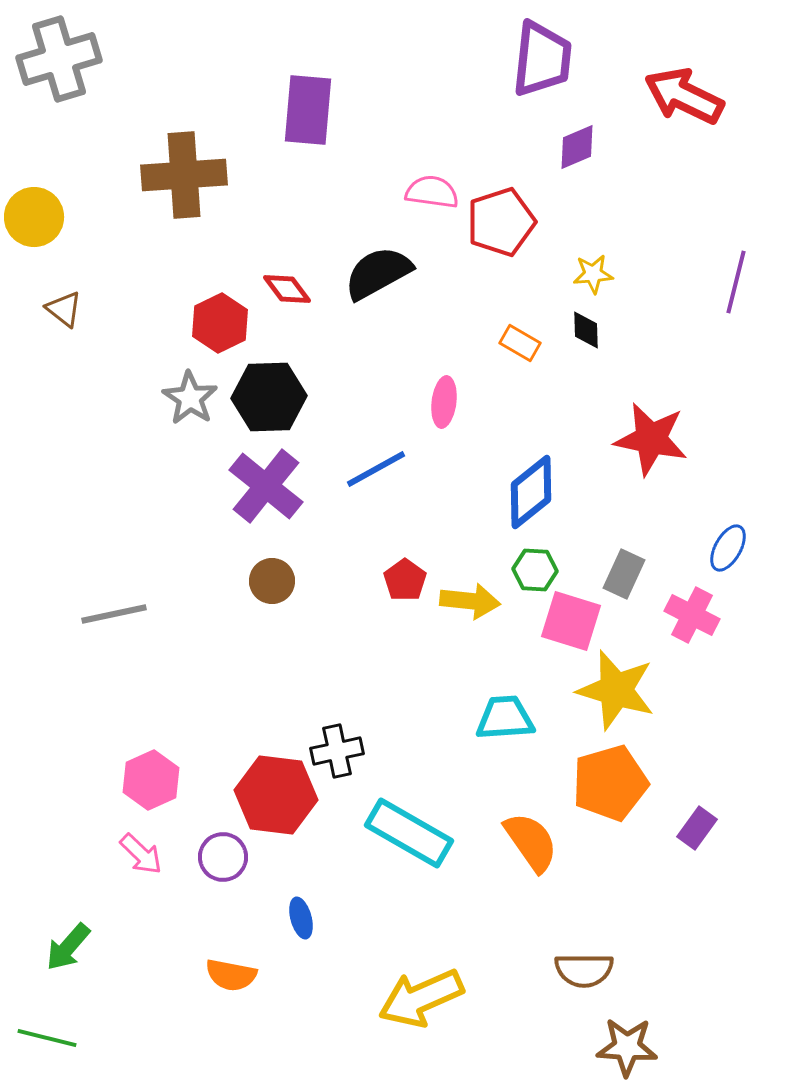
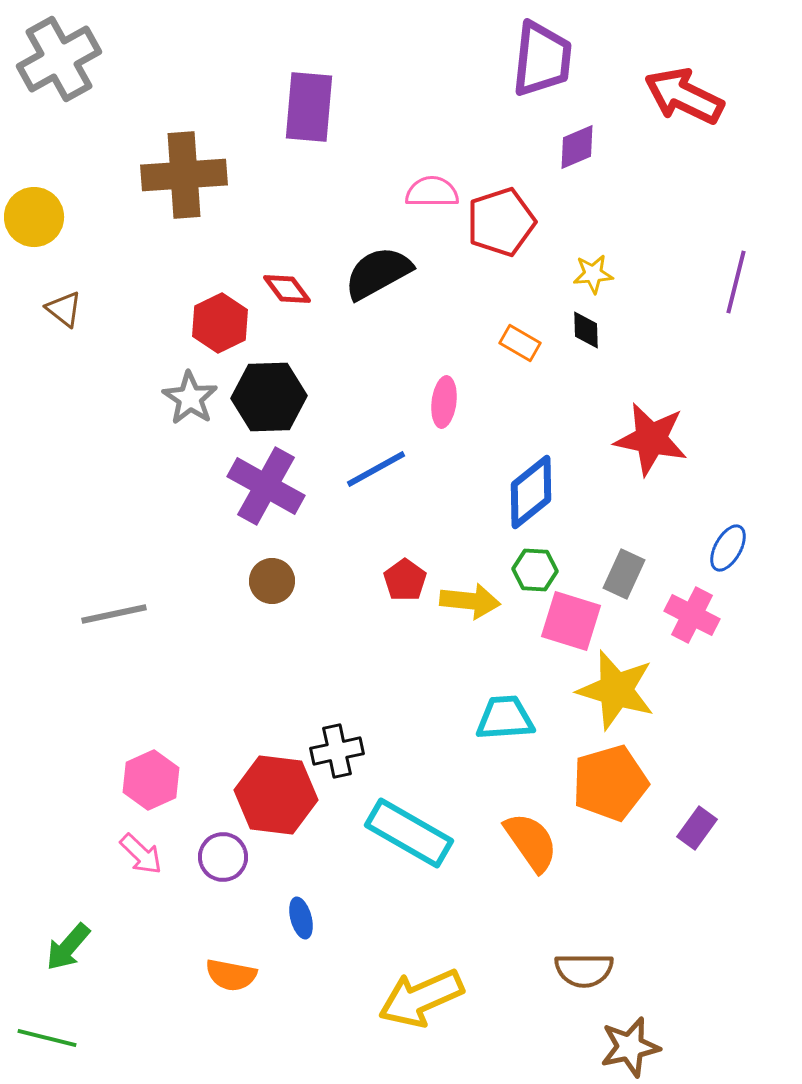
gray cross at (59, 59): rotated 12 degrees counterclockwise
purple rectangle at (308, 110): moved 1 px right, 3 px up
pink semicircle at (432, 192): rotated 8 degrees counterclockwise
purple cross at (266, 486): rotated 10 degrees counterclockwise
brown star at (627, 1047): moved 3 px right; rotated 16 degrees counterclockwise
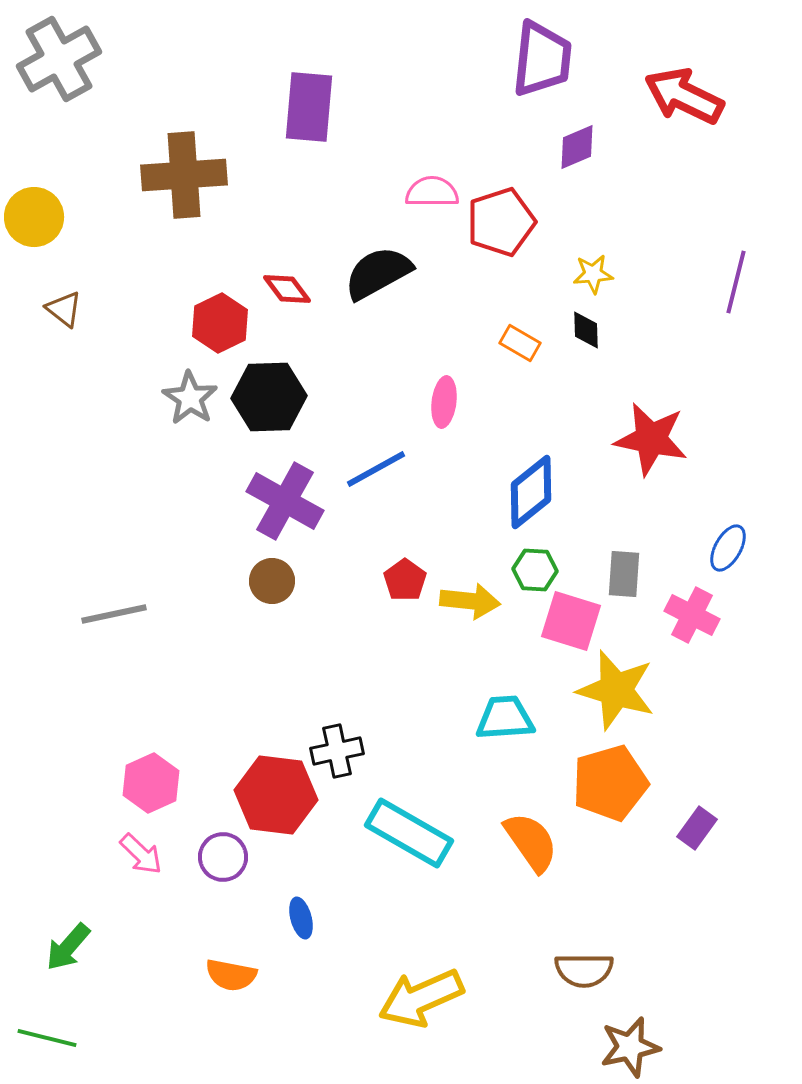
purple cross at (266, 486): moved 19 px right, 15 px down
gray rectangle at (624, 574): rotated 21 degrees counterclockwise
pink hexagon at (151, 780): moved 3 px down
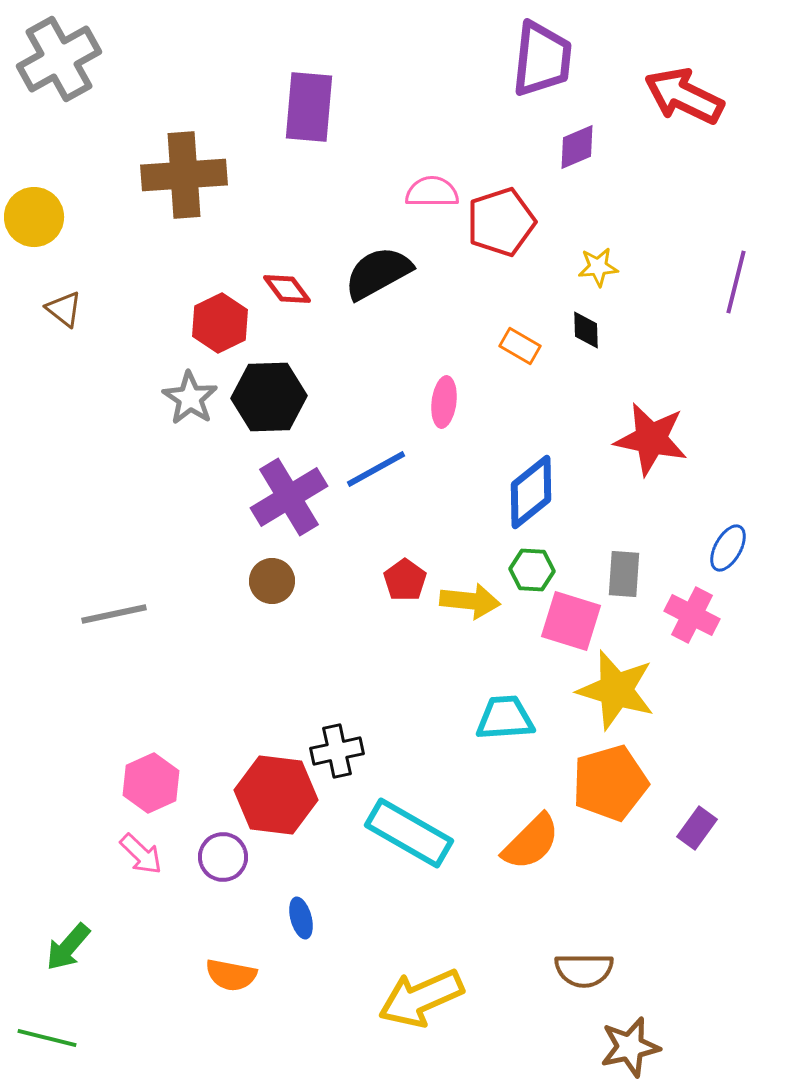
yellow star at (593, 274): moved 5 px right, 7 px up
orange rectangle at (520, 343): moved 3 px down
purple cross at (285, 501): moved 4 px right, 4 px up; rotated 30 degrees clockwise
green hexagon at (535, 570): moved 3 px left
orange semicircle at (531, 842): rotated 80 degrees clockwise
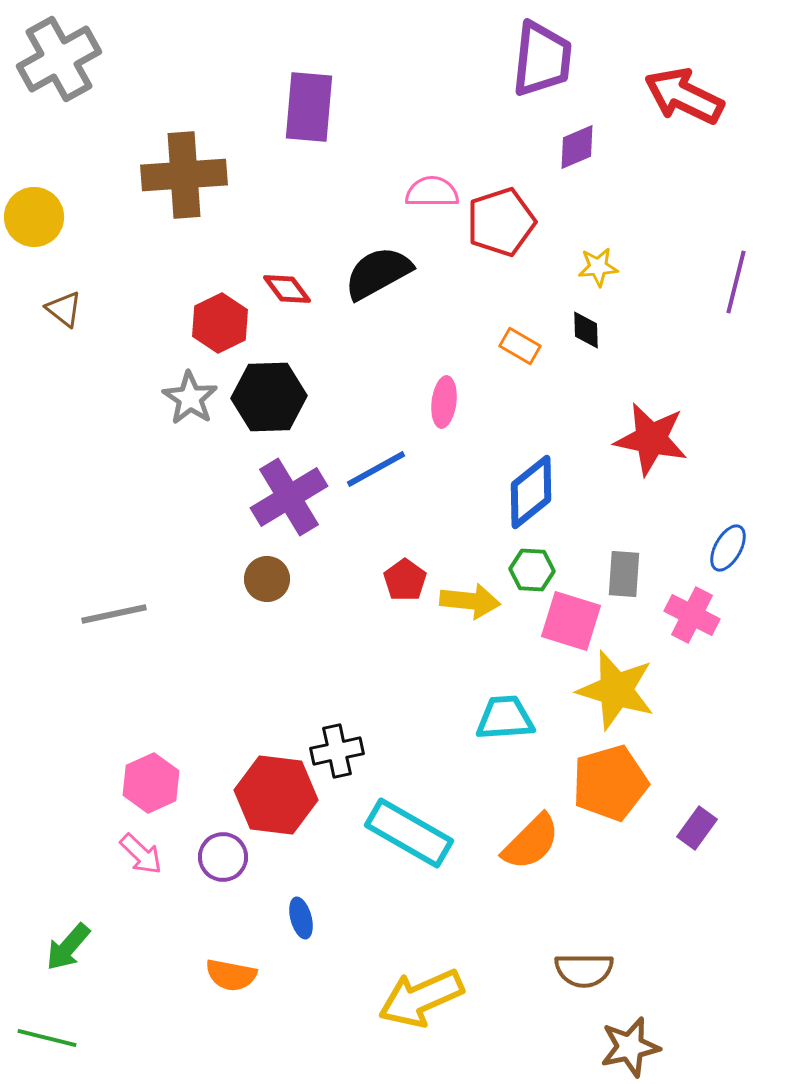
brown circle at (272, 581): moved 5 px left, 2 px up
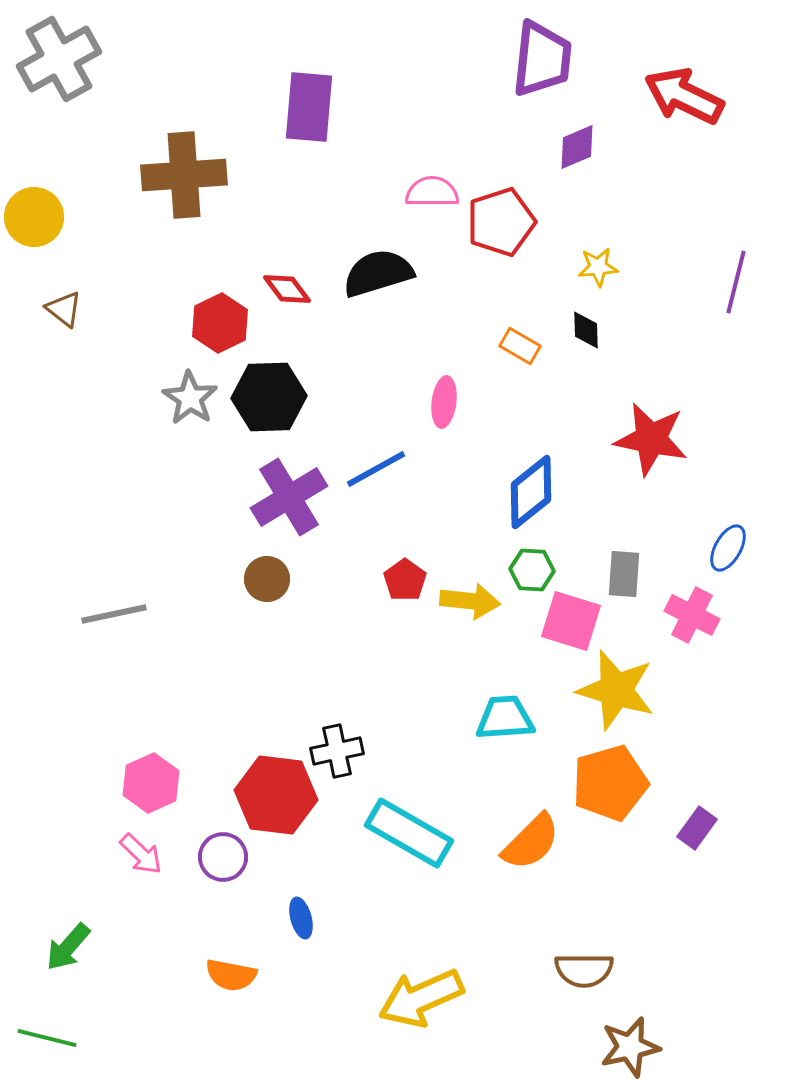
black semicircle at (378, 273): rotated 12 degrees clockwise
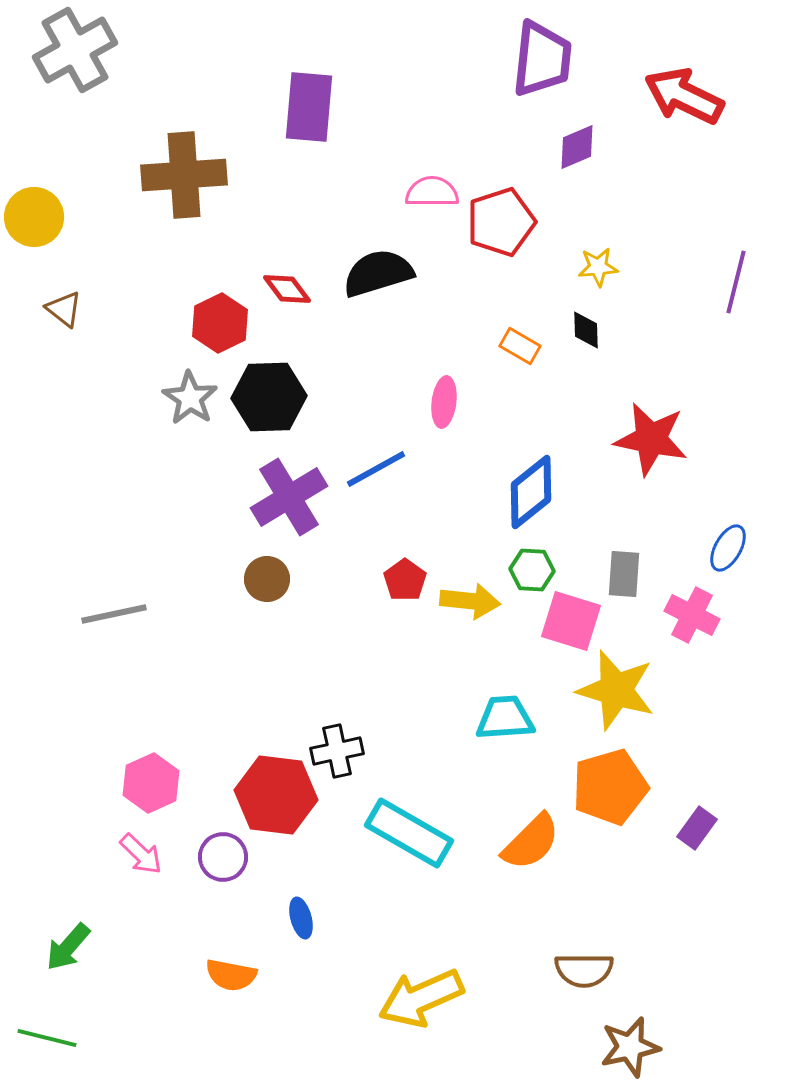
gray cross at (59, 59): moved 16 px right, 9 px up
orange pentagon at (610, 783): moved 4 px down
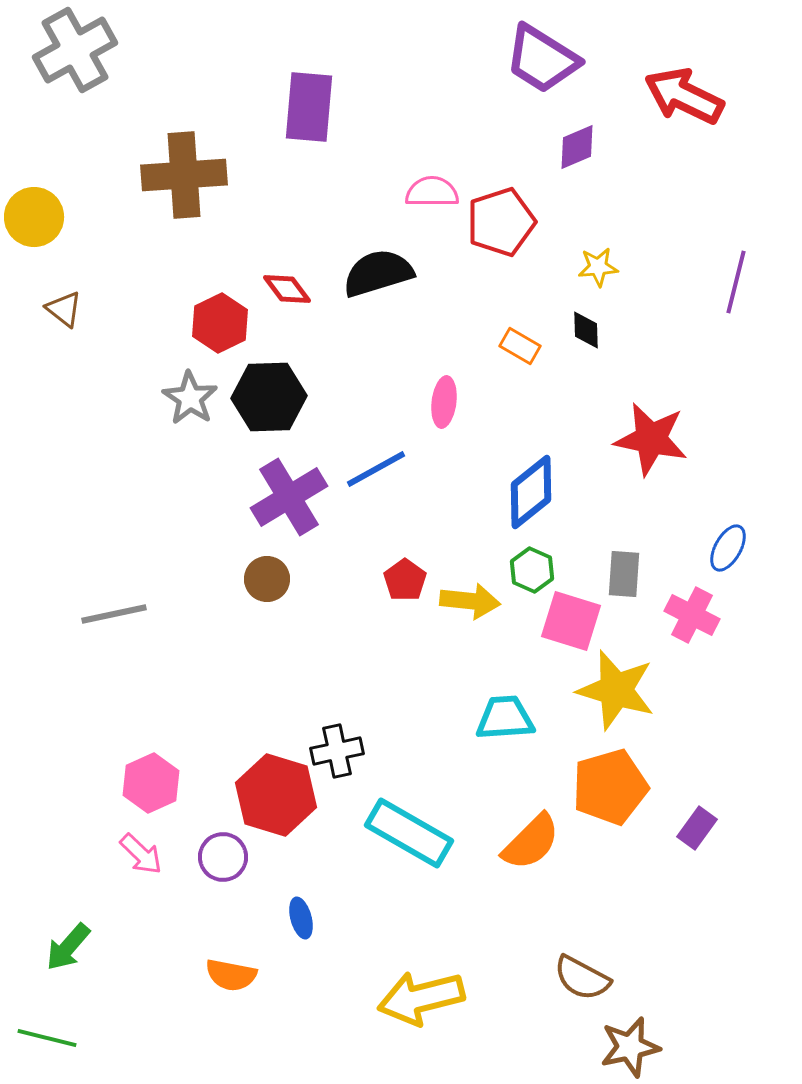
purple trapezoid at (542, 59): rotated 116 degrees clockwise
green hexagon at (532, 570): rotated 21 degrees clockwise
red hexagon at (276, 795): rotated 10 degrees clockwise
brown semicircle at (584, 970): moved 2 px left, 8 px down; rotated 28 degrees clockwise
yellow arrow at (421, 998): rotated 10 degrees clockwise
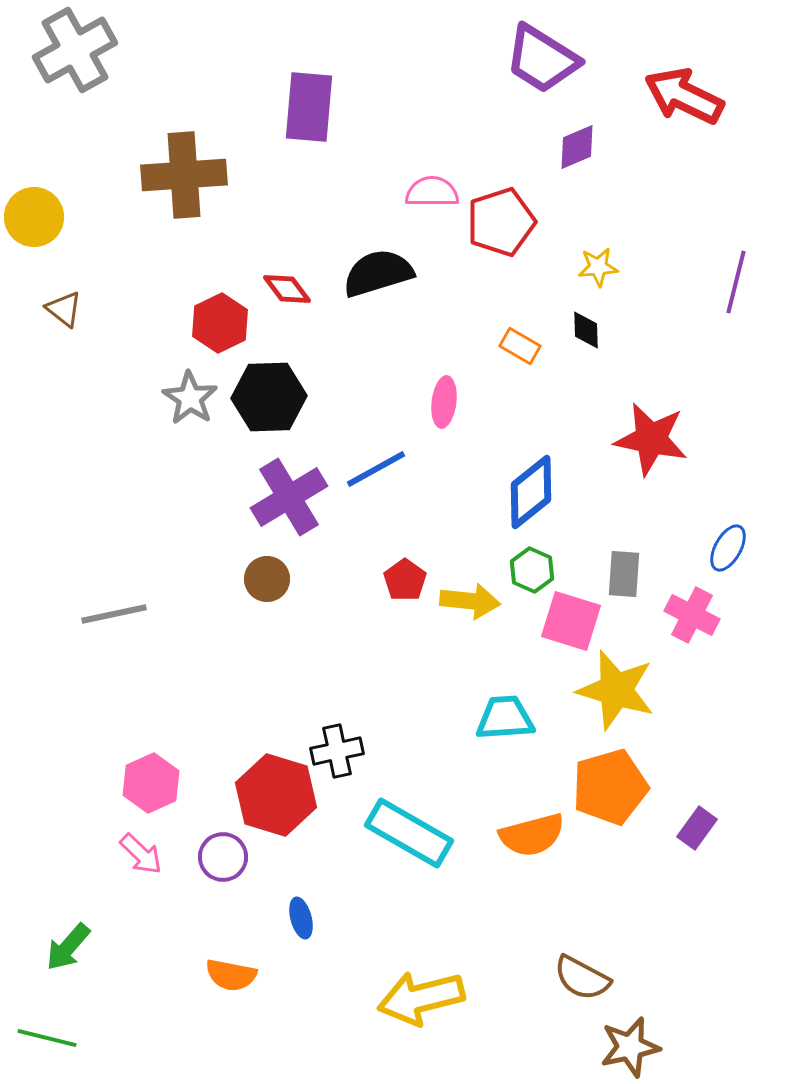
orange semicircle at (531, 842): moved 1 px right, 7 px up; rotated 30 degrees clockwise
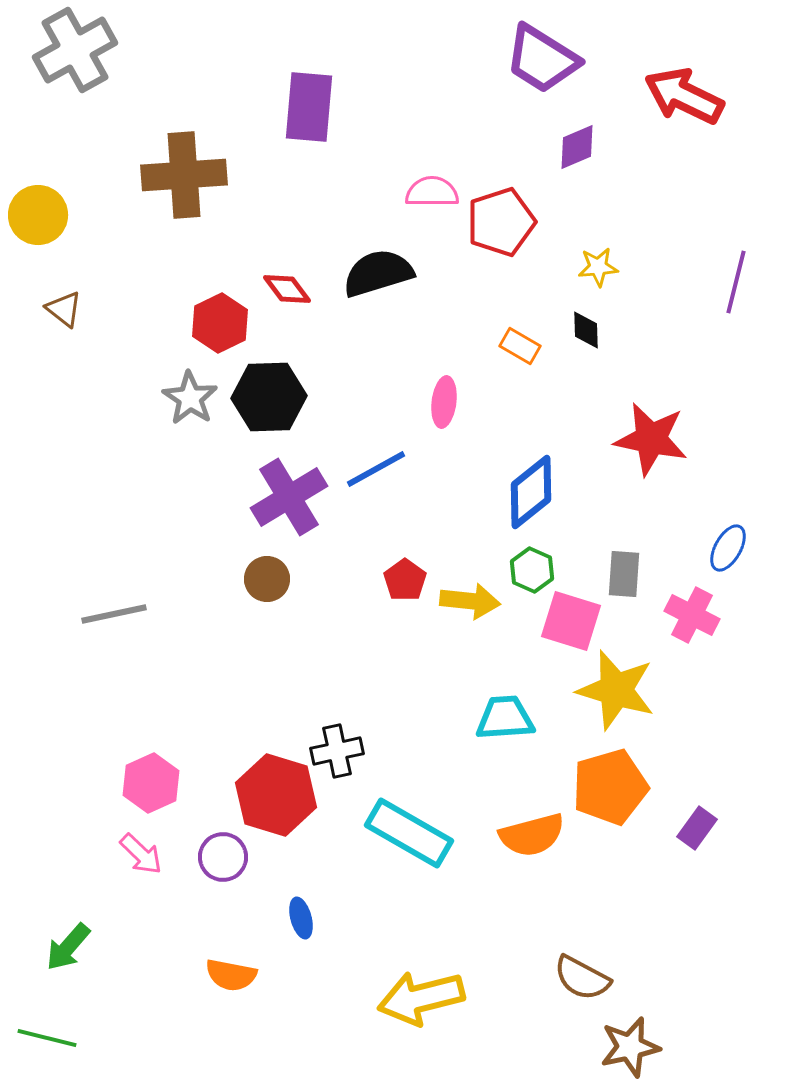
yellow circle at (34, 217): moved 4 px right, 2 px up
